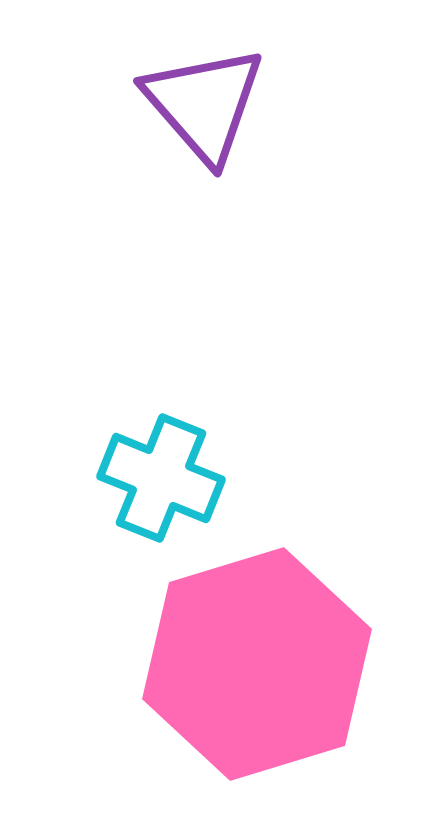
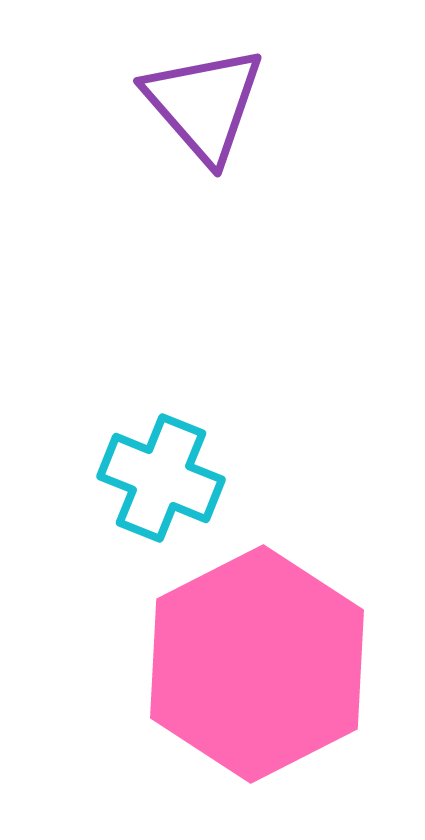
pink hexagon: rotated 10 degrees counterclockwise
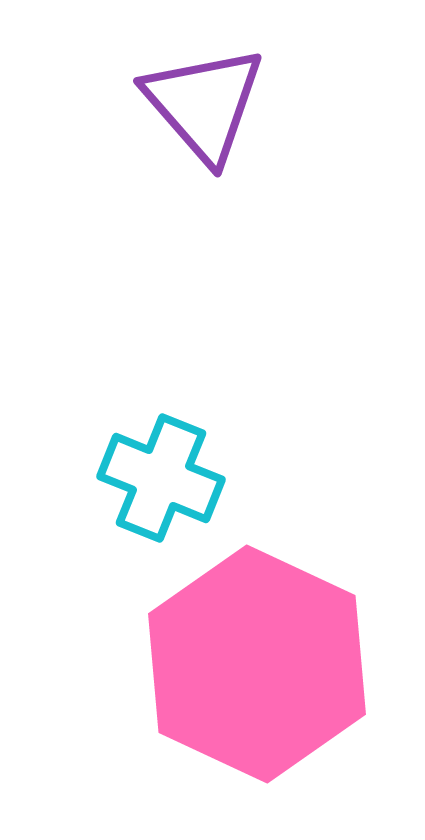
pink hexagon: rotated 8 degrees counterclockwise
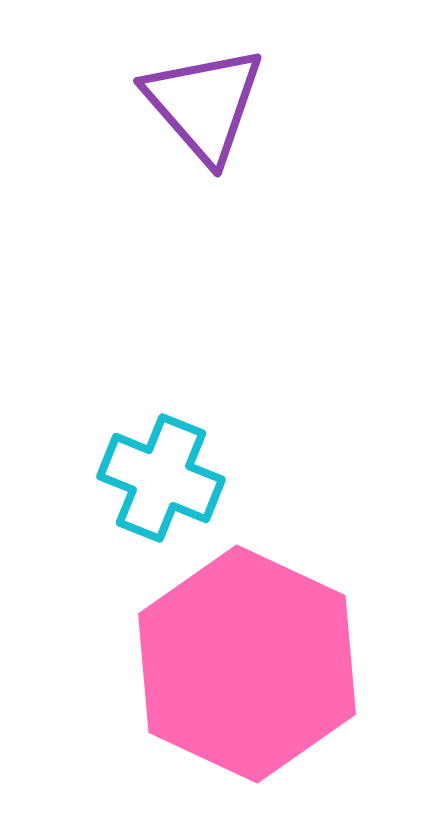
pink hexagon: moved 10 px left
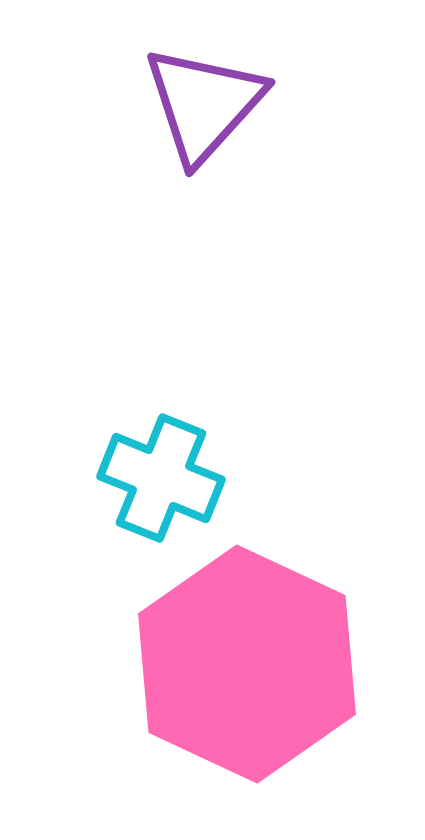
purple triangle: rotated 23 degrees clockwise
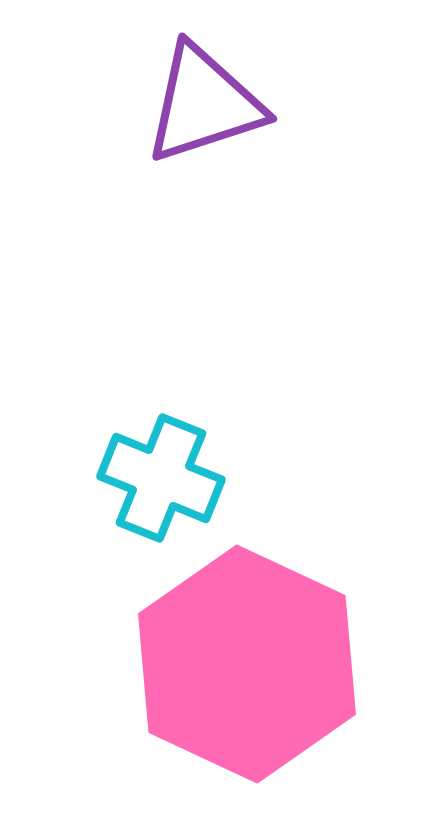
purple triangle: rotated 30 degrees clockwise
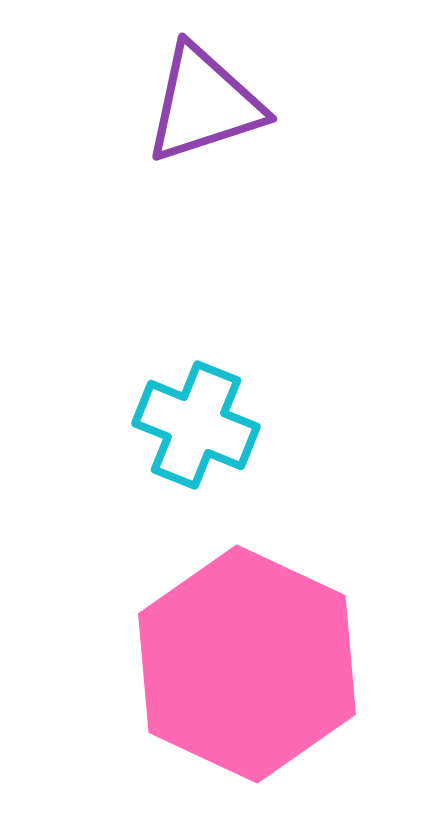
cyan cross: moved 35 px right, 53 px up
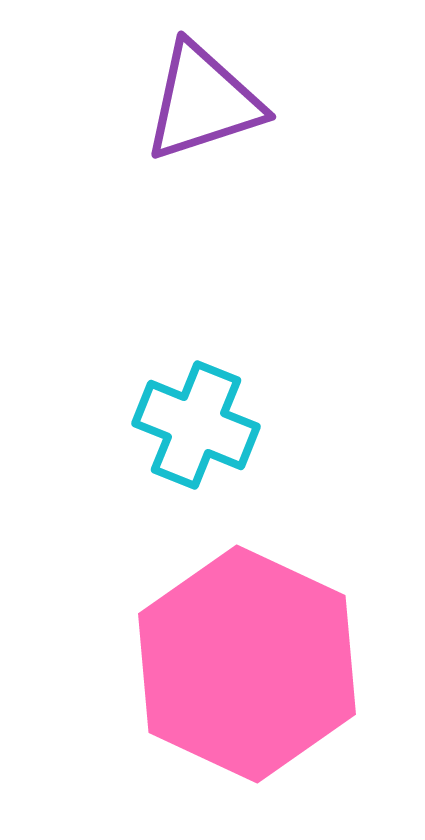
purple triangle: moved 1 px left, 2 px up
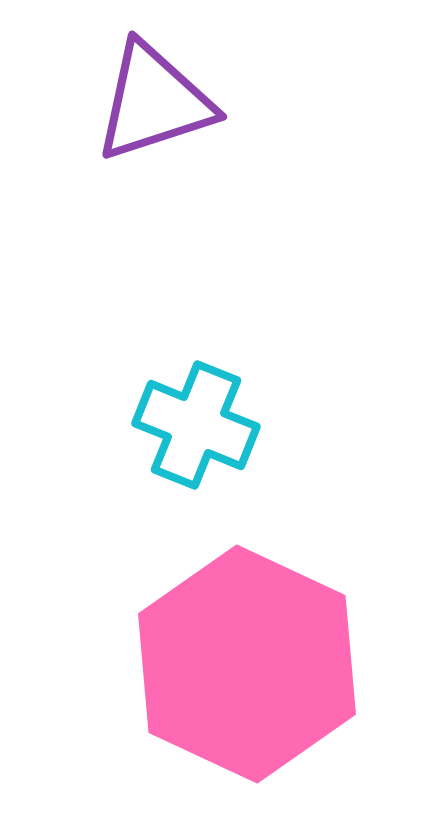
purple triangle: moved 49 px left
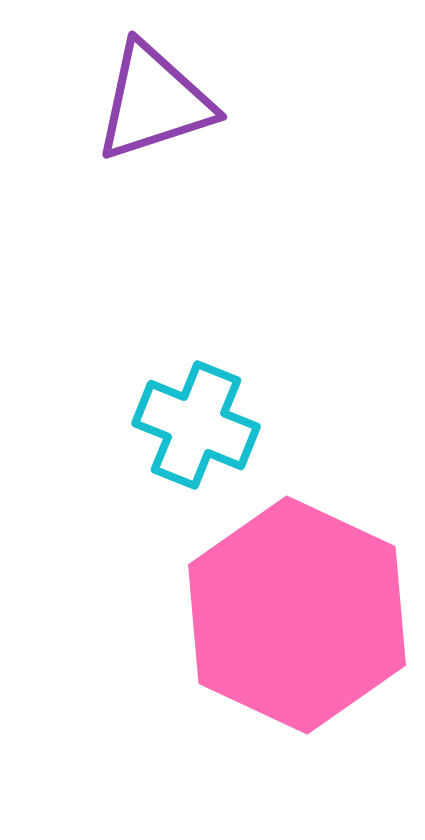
pink hexagon: moved 50 px right, 49 px up
